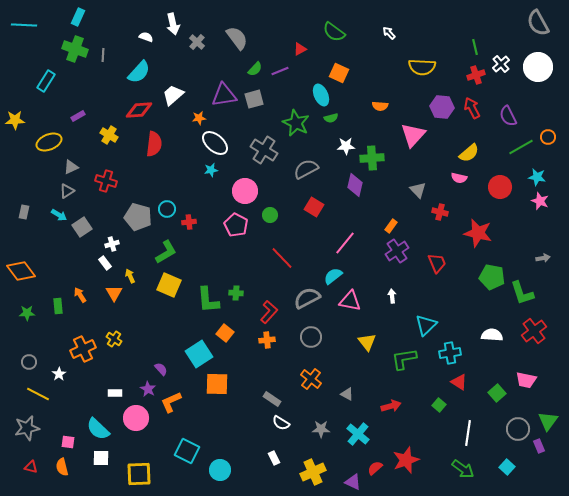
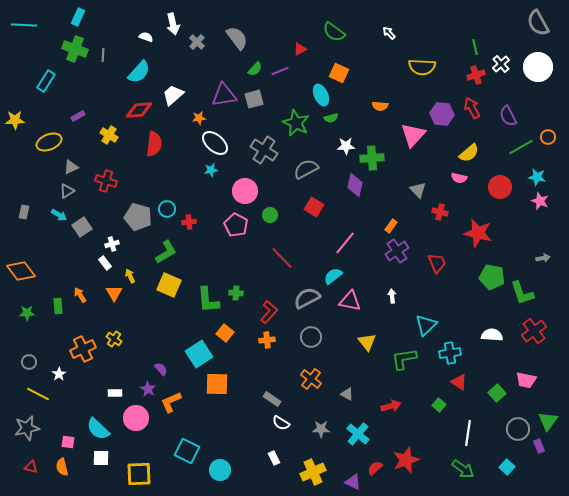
purple hexagon at (442, 107): moved 7 px down
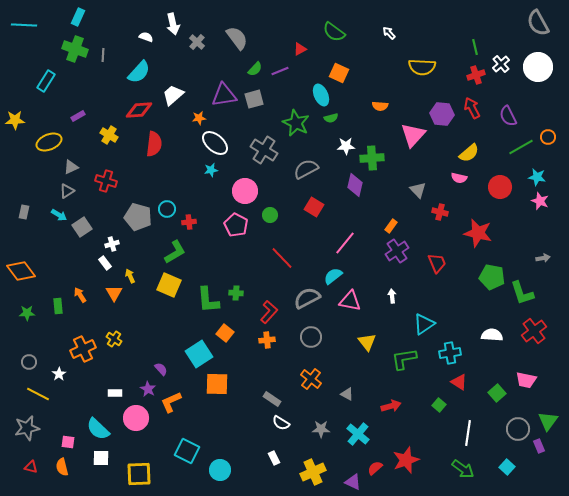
green L-shape at (166, 252): moved 9 px right
cyan triangle at (426, 325): moved 2 px left, 1 px up; rotated 10 degrees clockwise
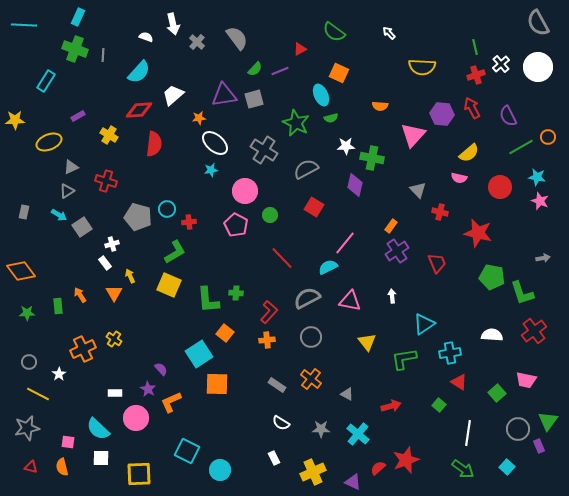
green cross at (372, 158): rotated 15 degrees clockwise
cyan semicircle at (333, 276): moved 5 px left, 9 px up; rotated 12 degrees clockwise
gray rectangle at (272, 399): moved 5 px right, 14 px up
red semicircle at (375, 468): moved 3 px right
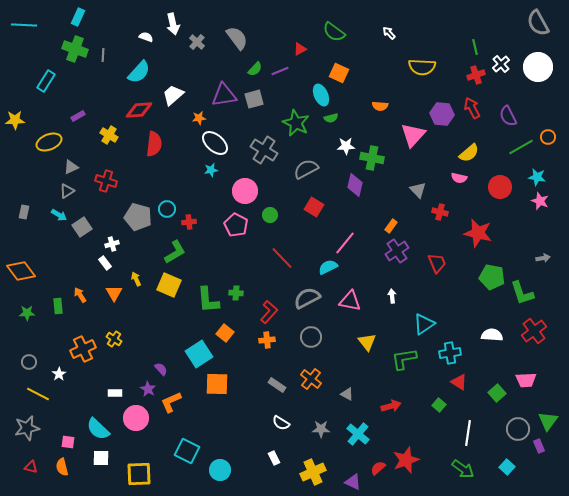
yellow arrow at (130, 276): moved 6 px right, 3 px down
pink trapezoid at (526, 380): rotated 15 degrees counterclockwise
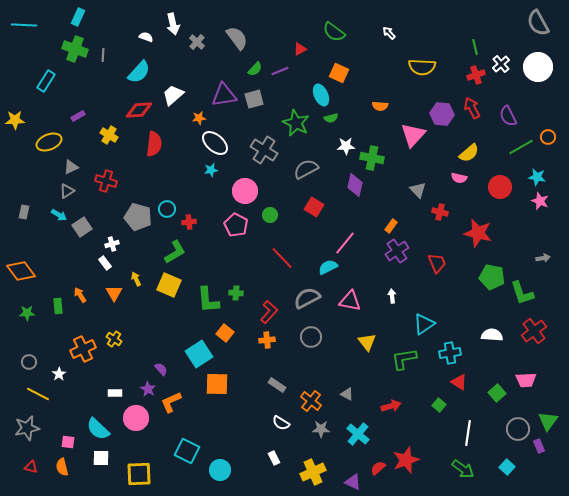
orange cross at (311, 379): moved 22 px down
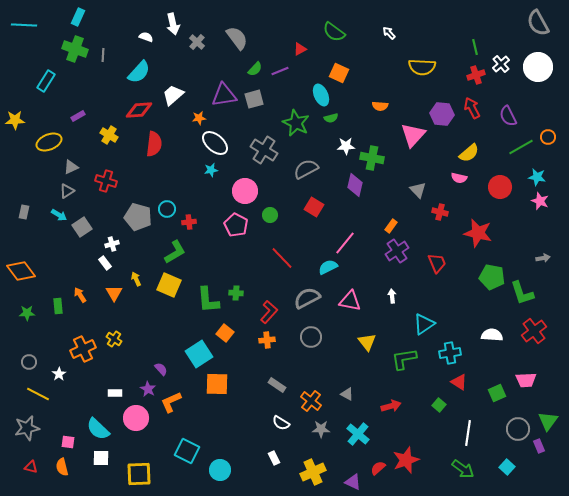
green square at (497, 393): rotated 18 degrees clockwise
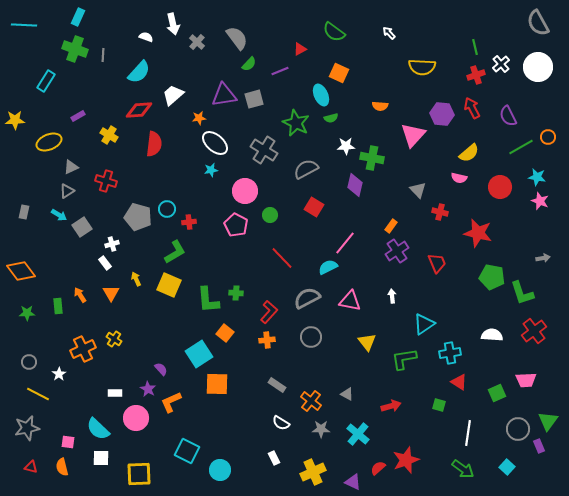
green semicircle at (255, 69): moved 6 px left, 5 px up
orange triangle at (114, 293): moved 3 px left
green square at (439, 405): rotated 24 degrees counterclockwise
